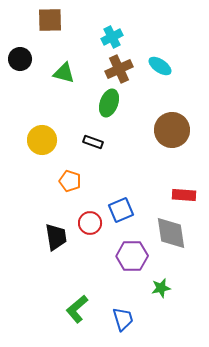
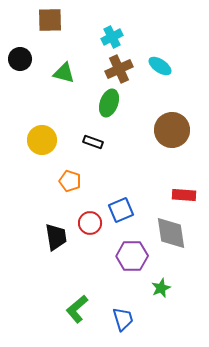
green star: rotated 12 degrees counterclockwise
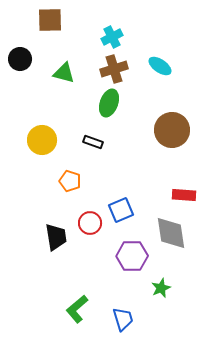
brown cross: moved 5 px left; rotated 8 degrees clockwise
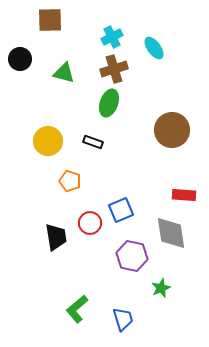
cyan ellipse: moved 6 px left, 18 px up; rotated 20 degrees clockwise
yellow circle: moved 6 px right, 1 px down
purple hexagon: rotated 12 degrees clockwise
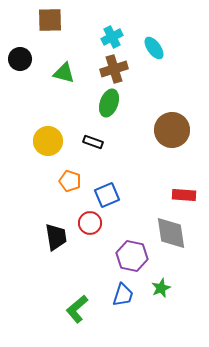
blue square: moved 14 px left, 15 px up
blue trapezoid: moved 24 px up; rotated 35 degrees clockwise
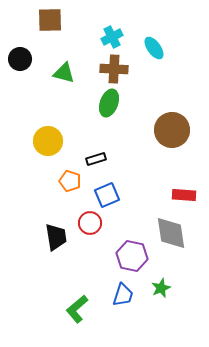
brown cross: rotated 20 degrees clockwise
black rectangle: moved 3 px right, 17 px down; rotated 36 degrees counterclockwise
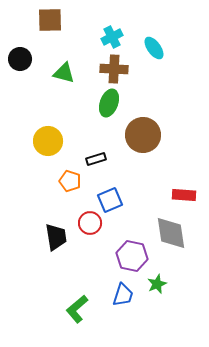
brown circle: moved 29 px left, 5 px down
blue square: moved 3 px right, 5 px down
green star: moved 4 px left, 4 px up
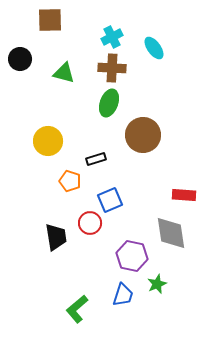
brown cross: moved 2 px left, 1 px up
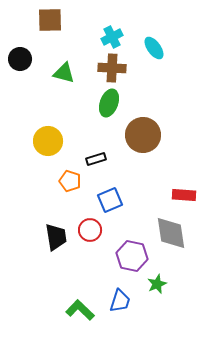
red circle: moved 7 px down
blue trapezoid: moved 3 px left, 6 px down
green L-shape: moved 3 px right, 1 px down; rotated 84 degrees clockwise
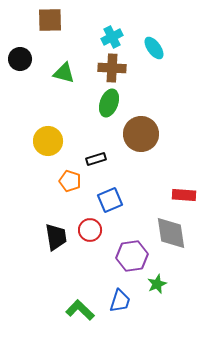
brown circle: moved 2 px left, 1 px up
purple hexagon: rotated 20 degrees counterclockwise
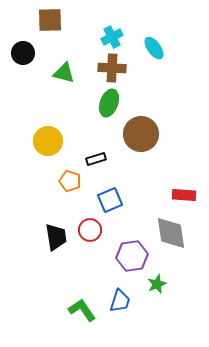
black circle: moved 3 px right, 6 px up
green L-shape: moved 2 px right; rotated 12 degrees clockwise
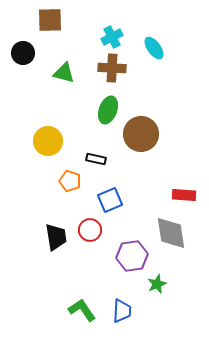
green ellipse: moved 1 px left, 7 px down
black rectangle: rotated 30 degrees clockwise
blue trapezoid: moved 2 px right, 10 px down; rotated 15 degrees counterclockwise
